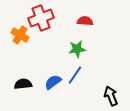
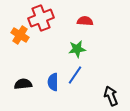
blue semicircle: rotated 54 degrees counterclockwise
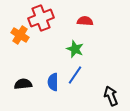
green star: moved 2 px left; rotated 30 degrees clockwise
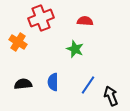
orange cross: moved 2 px left, 7 px down
blue line: moved 13 px right, 10 px down
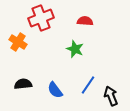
blue semicircle: moved 2 px right, 8 px down; rotated 36 degrees counterclockwise
